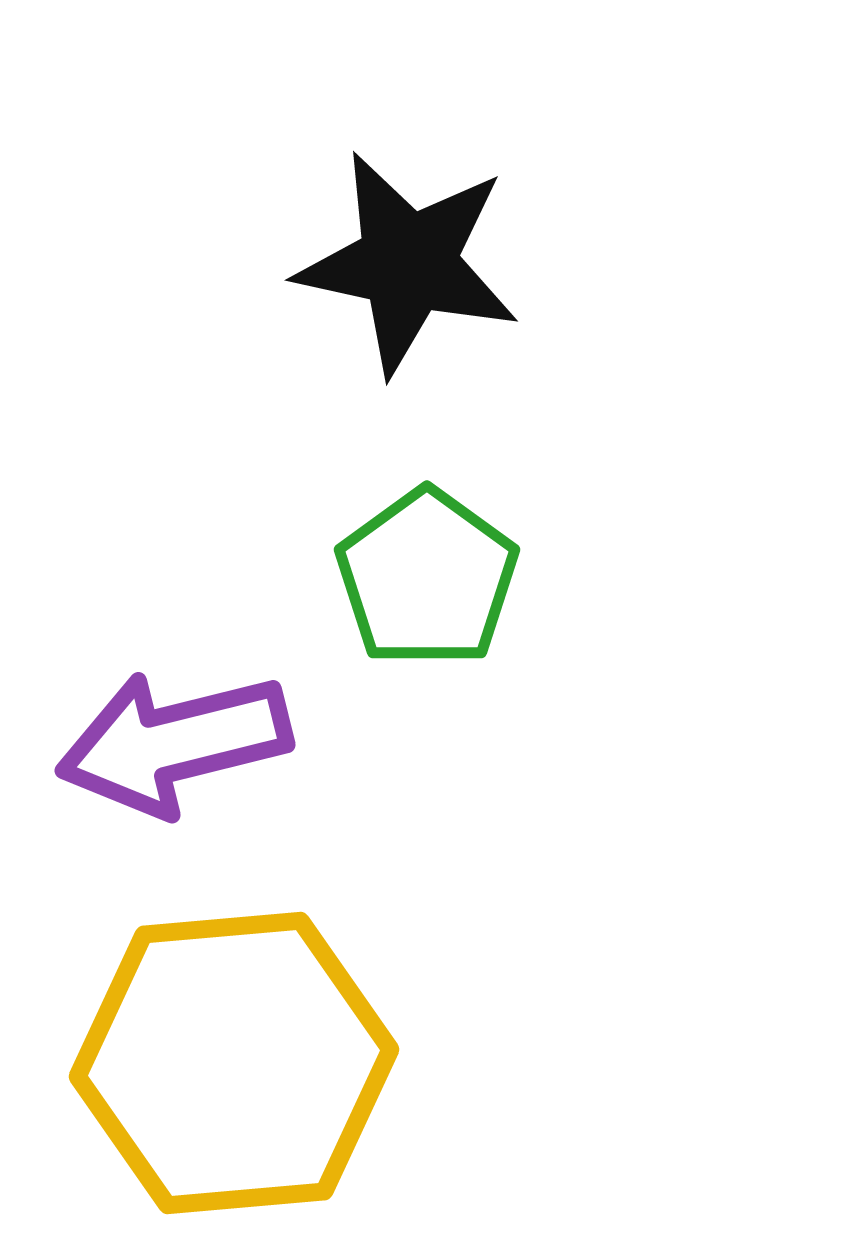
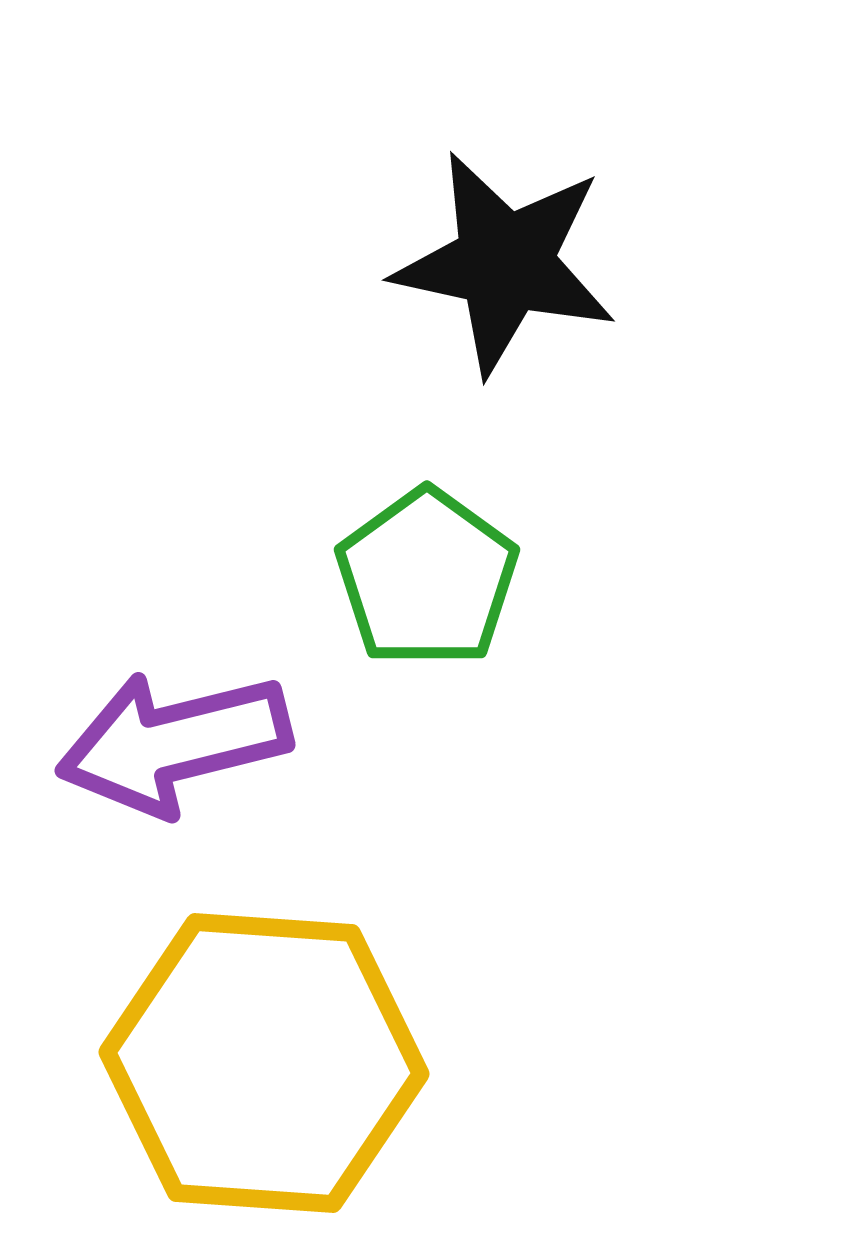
black star: moved 97 px right
yellow hexagon: moved 30 px right; rotated 9 degrees clockwise
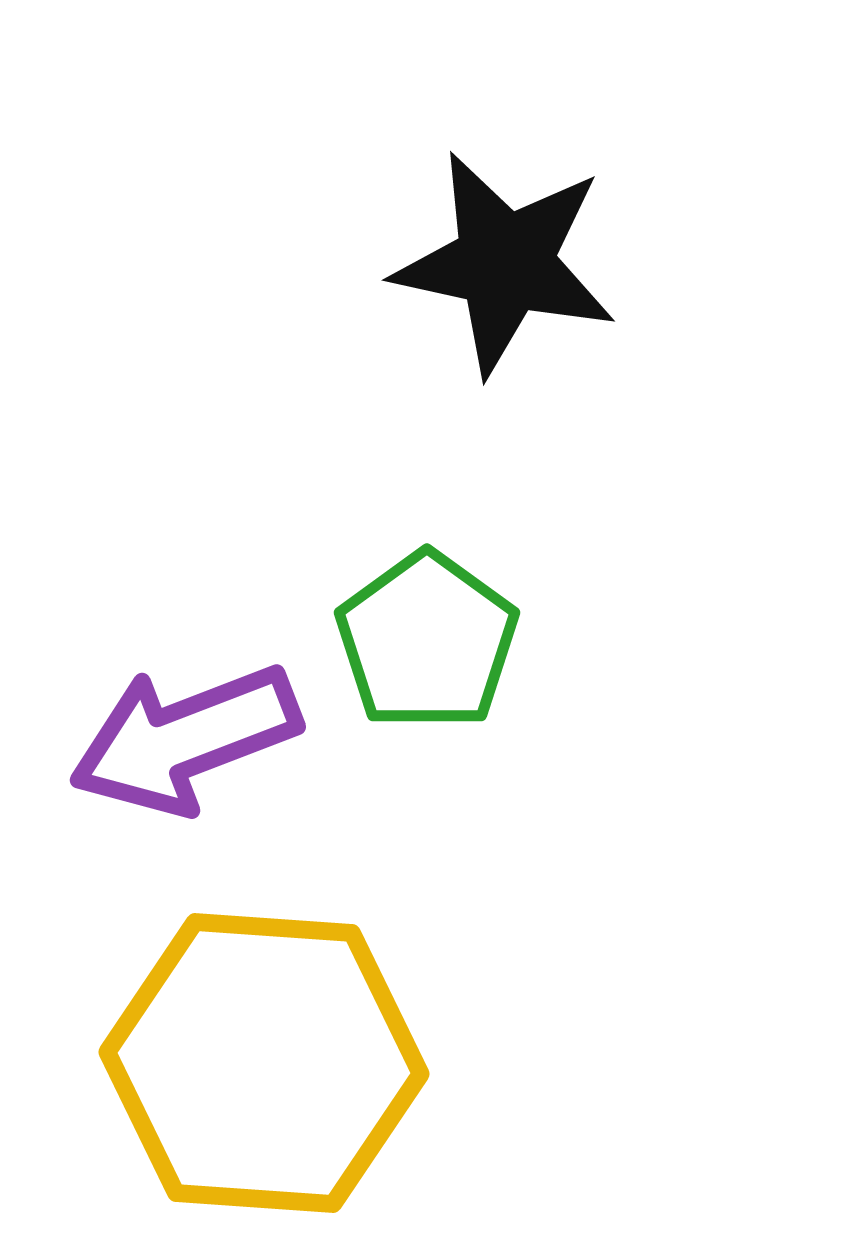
green pentagon: moved 63 px down
purple arrow: moved 11 px right, 4 px up; rotated 7 degrees counterclockwise
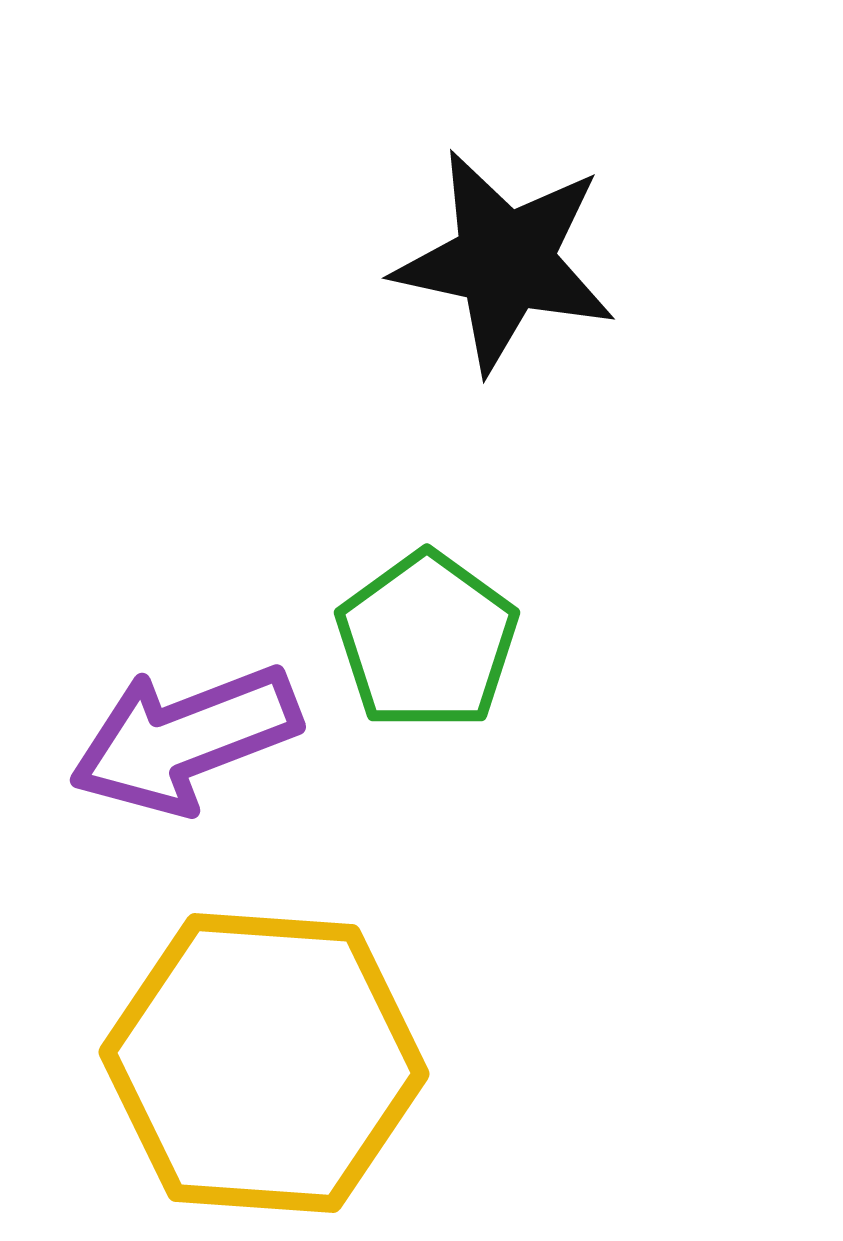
black star: moved 2 px up
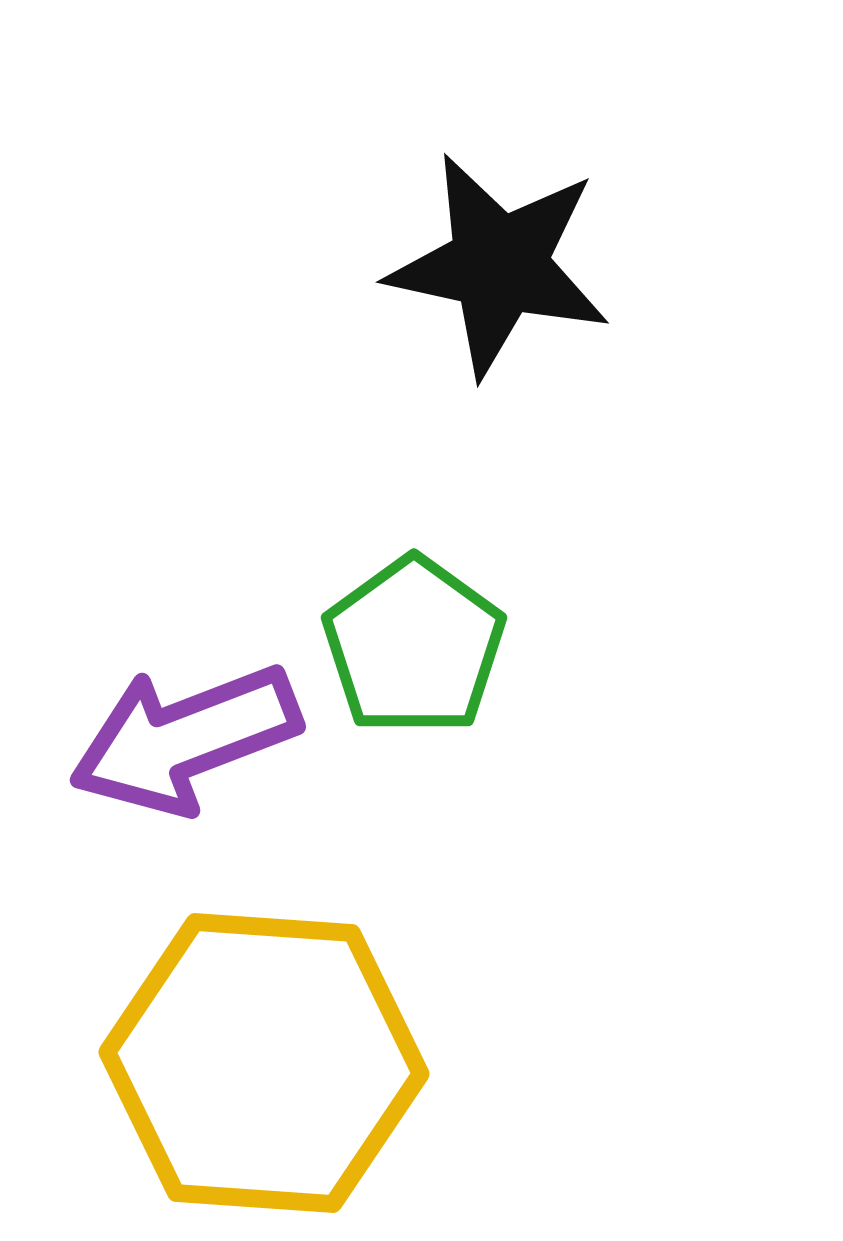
black star: moved 6 px left, 4 px down
green pentagon: moved 13 px left, 5 px down
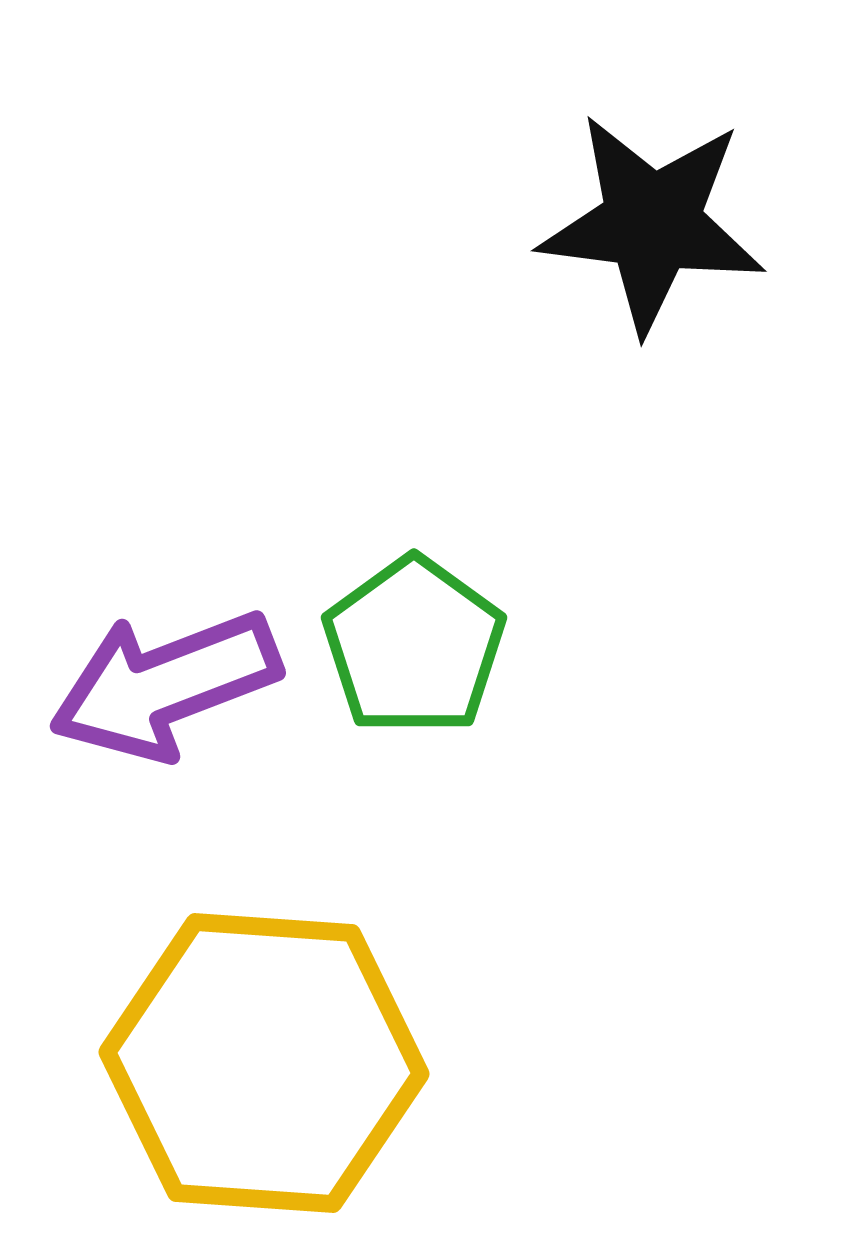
black star: moved 153 px right, 42 px up; rotated 5 degrees counterclockwise
purple arrow: moved 20 px left, 54 px up
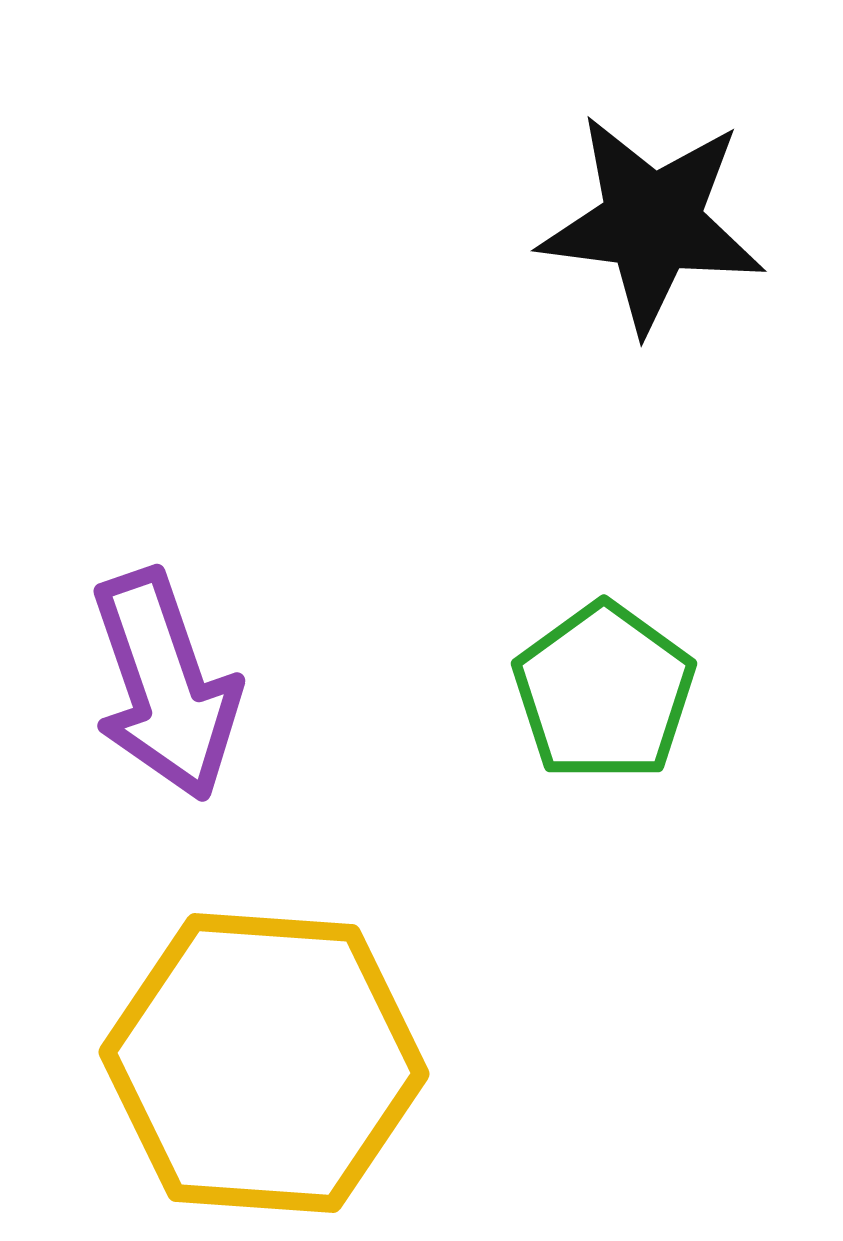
green pentagon: moved 190 px right, 46 px down
purple arrow: rotated 88 degrees counterclockwise
